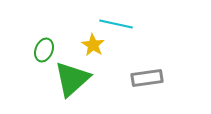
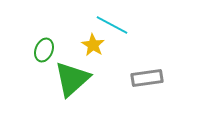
cyan line: moved 4 px left, 1 px down; rotated 16 degrees clockwise
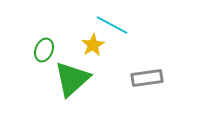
yellow star: rotated 10 degrees clockwise
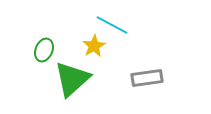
yellow star: moved 1 px right, 1 px down
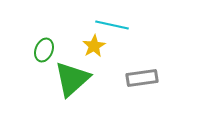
cyan line: rotated 16 degrees counterclockwise
gray rectangle: moved 5 px left
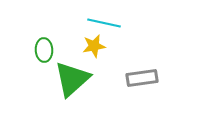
cyan line: moved 8 px left, 2 px up
yellow star: rotated 20 degrees clockwise
green ellipse: rotated 25 degrees counterclockwise
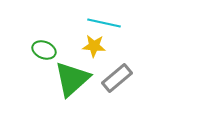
yellow star: rotated 15 degrees clockwise
green ellipse: rotated 65 degrees counterclockwise
gray rectangle: moved 25 px left; rotated 32 degrees counterclockwise
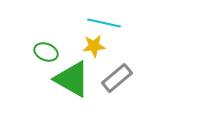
yellow star: rotated 10 degrees counterclockwise
green ellipse: moved 2 px right, 2 px down
green triangle: rotated 48 degrees counterclockwise
